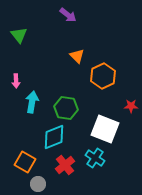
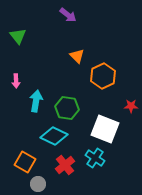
green triangle: moved 1 px left, 1 px down
cyan arrow: moved 4 px right, 1 px up
green hexagon: moved 1 px right
cyan diamond: moved 1 px up; rotated 48 degrees clockwise
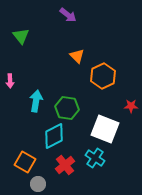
green triangle: moved 3 px right
pink arrow: moved 6 px left
cyan diamond: rotated 52 degrees counterclockwise
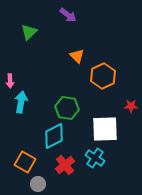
green triangle: moved 8 px right, 4 px up; rotated 24 degrees clockwise
cyan arrow: moved 15 px left, 1 px down
white square: rotated 24 degrees counterclockwise
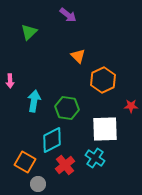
orange triangle: moved 1 px right
orange hexagon: moved 4 px down
cyan arrow: moved 13 px right, 1 px up
cyan diamond: moved 2 px left, 4 px down
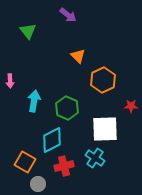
green triangle: moved 1 px left, 1 px up; rotated 24 degrees counterclockwise
green hexagon: rotated 15 degrees clockwise
red cross: moved 1 px left, 1 px down; rotated 24 degrees clockwise
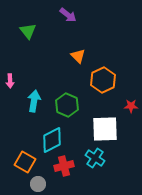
green hexagon: moved 3 px up
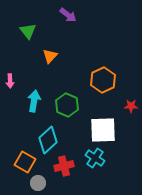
orange triangle: moved 28 px left; rotated 28 degrees clockwise
white square: moved 2 px left, 1 px down
cyan diamond: moved 4 px left; rotated 16 degrees counterclockwise
gray circle: moved 1 px up
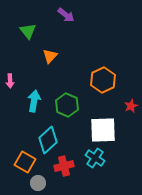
purple arrow: moved 2 px left
red star: rotated 24 degrees counterclockwise
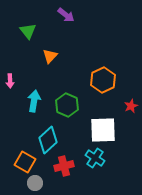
gray circle: moved 3 px left
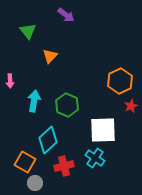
orange hexagon: moved 17 px right, 1 px down
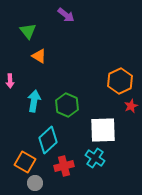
orange triangle: moved 11 px left; rotated 42 degrees counterclockwise
